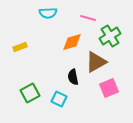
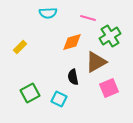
yellow rectangle: rotated 24 degrees counterclockwise
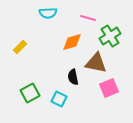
brown triangle: moved 1 px down; rotated 40 degrees clockwise
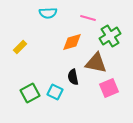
cyan square: moved 4 px left, 7 px up
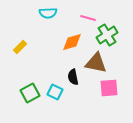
green cross: moved 3 px left, 1 px up
pink square: rotated 18 degrees clockwise
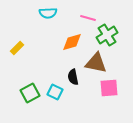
yellow rectangle: moved 3 px left, 1 px down
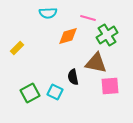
orange diamond: moved 4 px left, 6 px up
pink square: moved 1 px right, 2 px up
